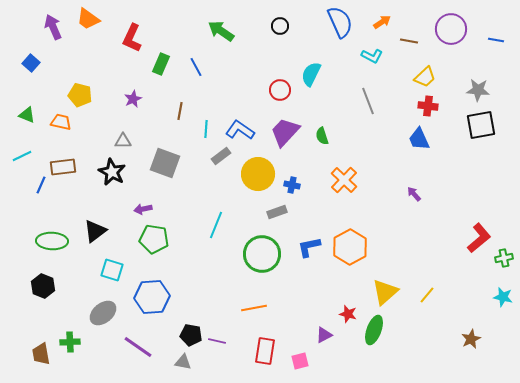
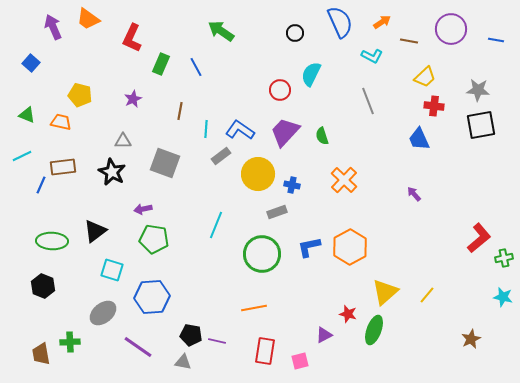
black circle at (280, 26): moved 15 px right, 7 px down
red cross at (428, 106): moved 6 px right
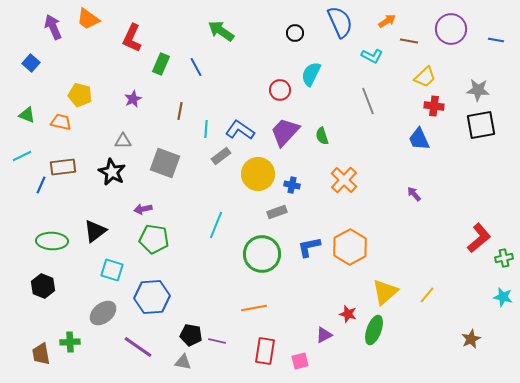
orange arrow at (382, 22): moved 5 px right, 1 px up
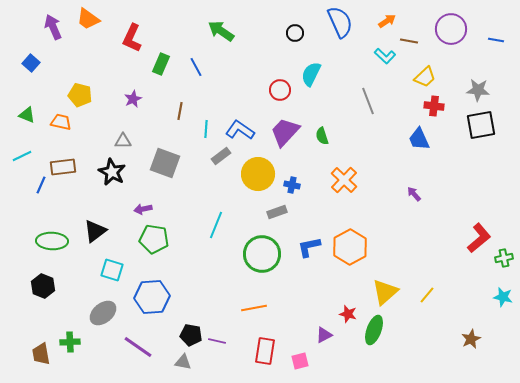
cyan L-shape at (372, 56): moved 13 px right; rotated 15 degrees clockwise
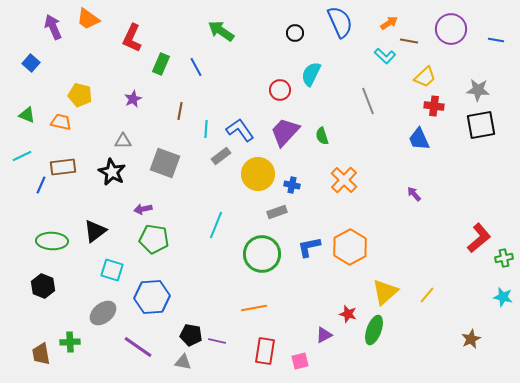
orange arrow at (387, 21): moved 2 px right, 2 px down
blue L-shape at (240, 130): rotated 20 degrees clockwise
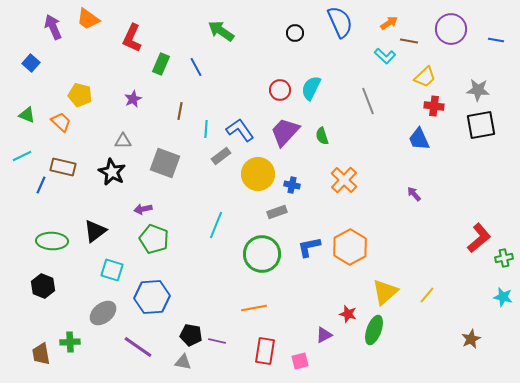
cyan semicircle at (311, 74): moved 14 px down
orange trapezoid at (61, 122): rotated 30 degrees clockwise
brown rectangle at (63, 167): rotated 20 degrees clockwise
green pentagon at (154, 239): rotated 12 degrees clockwise
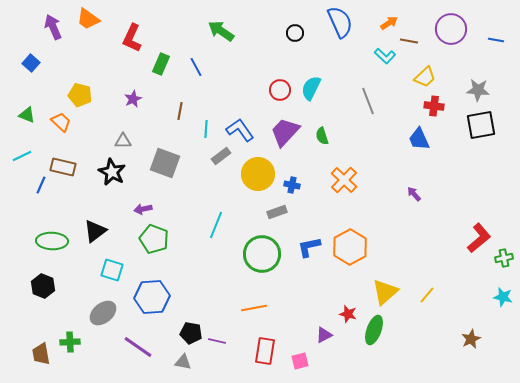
black pentagon at (191, 335): moved 2 px up
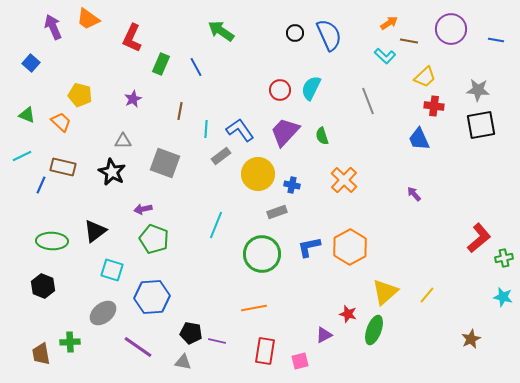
blue semicircle at (340, 22): moved 11 px left, 13 px down
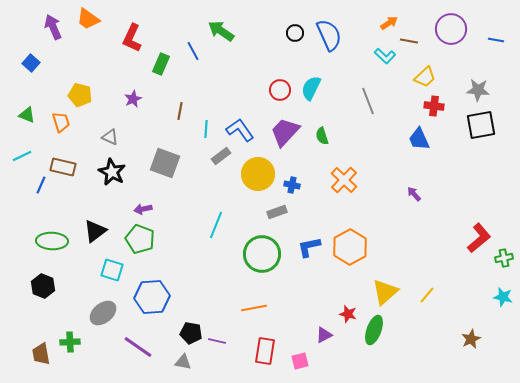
blue line at (196, 67): moved 3 px left, 16 px up
orange trapezoid at (61, 122): rotated 30 degrees clockwise
gray triangle at (123, 141): moved 13 px left, 4 px up; rotated 24 degrees clockwise
green pentagon at (154, 239): moved 14 px left
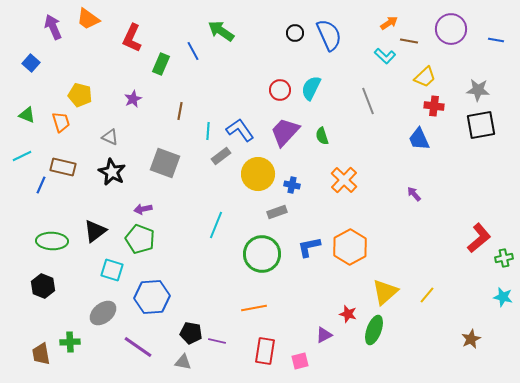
cyan line at (206, 129): moved 2 px right, 2 px down
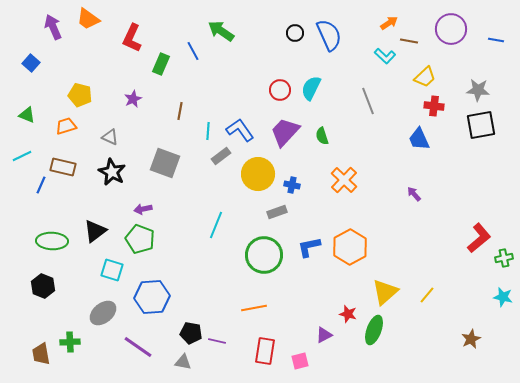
orange trapezoid at (61, 122): moved 5 px right, 4 px down; rotated 90 degrees counterclockwise
green circle at (262, 254): moved 2 px right, 1 px down
